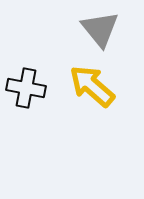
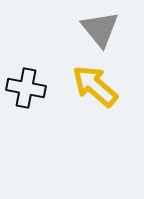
yellow arrow: moved 3 px right
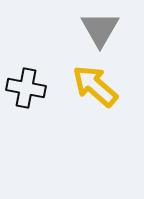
gray triangle: rotated 9 degrees clockwise
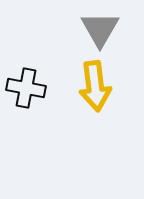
yellow arrow: rotated 138 degrees counterclockwise
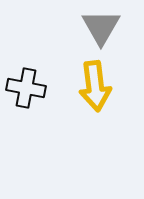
gray triangle: moved 1 px right, 2 px up
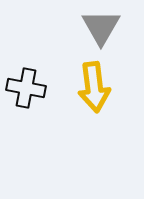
yellow arrow: moved 1 px left, 1 px down
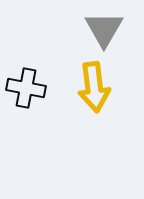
gray triangle: moved 3 px right, 2 px down
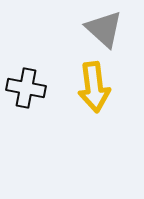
gray triangle: rotated 18 degrees counterclockwise
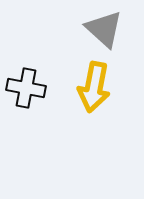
yellow arrow: rotated 18 degrees clockwise
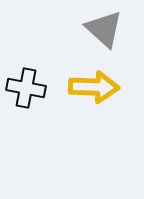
yellow arrow: rotated 99 degrees counterclockwise
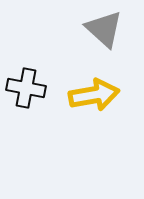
yellow arrow: moved 8 px down; rotated 12 degrees counterclockwise
